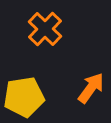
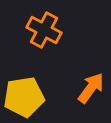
orange cross: moved 1 px left, 1 px down; rotated 16 degrees counterclockwise
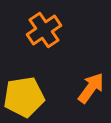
orange cross: rotated 28 degrees clockwise
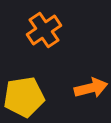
orange arrow: rotated 40 degrees clockwise
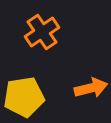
orange cross: moved 2 px left, 2 px down
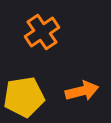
orange arrow: moved 9 px left, 3 px down
